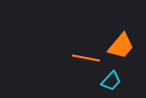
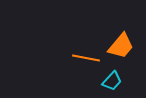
cyan trapezoid: moved 1 px right
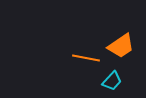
orange trapezoid: rotated 16 degrees clockwise
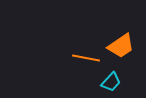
cyan trapezoid: moved 1 px left, 1 px down
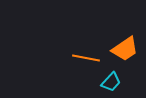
orange trapezoid: moved 4 px right, 3 px down
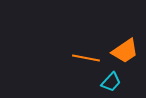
orange trapezoid: moved 2 px down
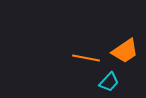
cyan trapezoid: moved 2 px left
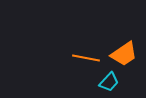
orange trapezoid: moved 1 px left, 3 px down
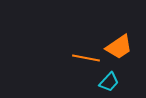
orange trapezoid: moved 5 px left, 7 px up
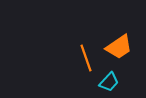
orange line: rotated 60 degrees clockwise
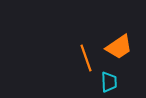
cyan trapezoid: rotated 45 degrees counterclockwise
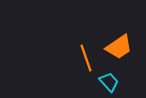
cyan trapezoid: rotated 40 degrees counterclockwise
